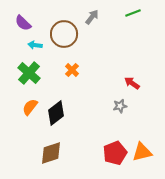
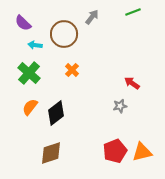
green line: moved 1 px up
red pentagon: moved 2 px up
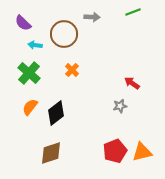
gray arrow: rotated 56 degrees clockwise
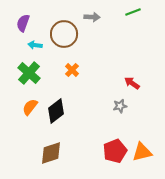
purple semicircle: rotated 66 degrees clockwise
black diamond: moved 2 px up
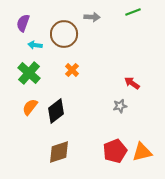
brown diamond: moved 8 px right, 1 px up
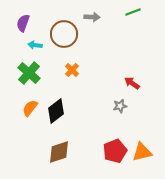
orange semicircle: moved 1 px down
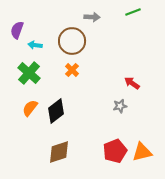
purple semicircle: moved 6 px left, 7 px down
brown circle: moved 8 px right, 7 px down
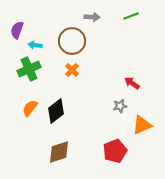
green line: moved 2 px left, 4 px down
green cross: moved 4 px up; rotated 25 degrees clockwise
orange triangle: moved 27 px up; rotated 10 degrees counterclockwise
